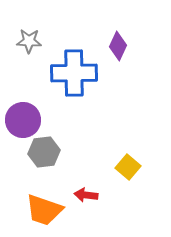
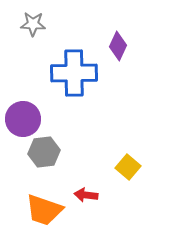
gray star: moved 4 px right, 17 px up
purple circle: moved 1 px up
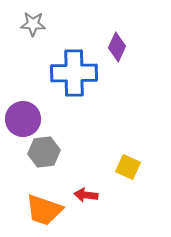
purple diamond: moved 1 px left, 1 px down
yellow square: rotated 15 degrees counterclockwise
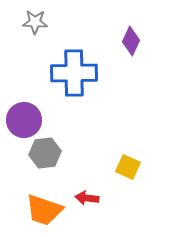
gray star: moved 2 px right, 2 px up
purple diamond: moved 14 px right, 6 px up
purple circle: moved 1 px right, 1 px down
gray hexagon: moved 1 px right, 1 px down
red arrow: moved 1 px right, 3 px down
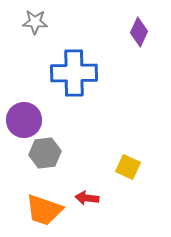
purple diamond: moved 8 px right, 9 px up
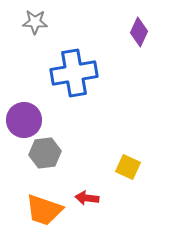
blue cross: rotated 9 degrees counterclockwise
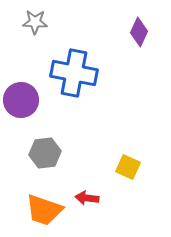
blue cross: rotated 21 degrees clockwise
purple circle: moved 3 px left, 20 px up
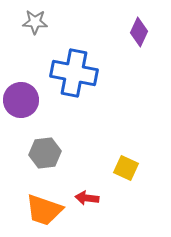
yellow square: moved 2 px left, 1 px down
